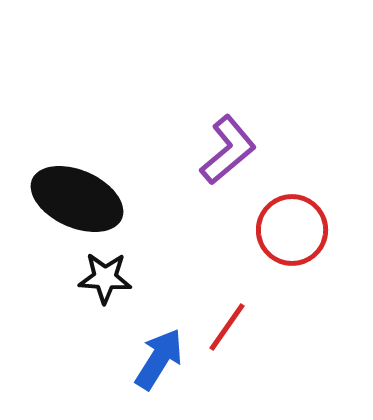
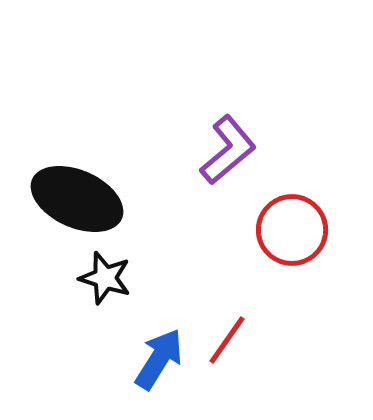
black star: rotated 14 degrees clockwise
red line: moved 13 px down
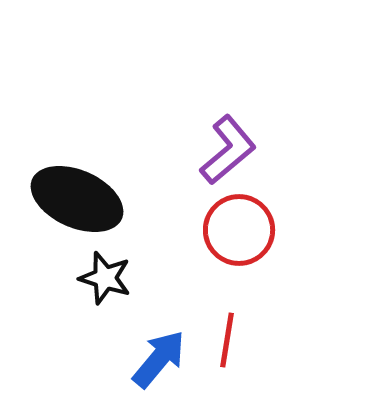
red circle: moved 53 px left
red line: rotated 26 degrees counterclockwise
blue arrow: rotated 8 degrees clockwise
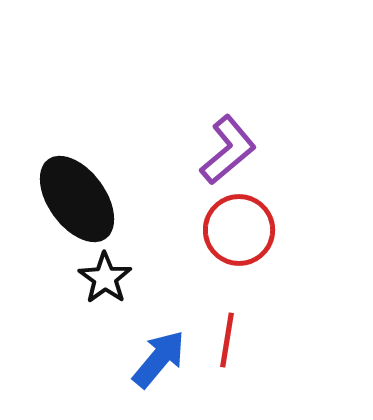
black ellipse: rotated 30 degrees clockwise
black star: rotated 18 degrees clockwise
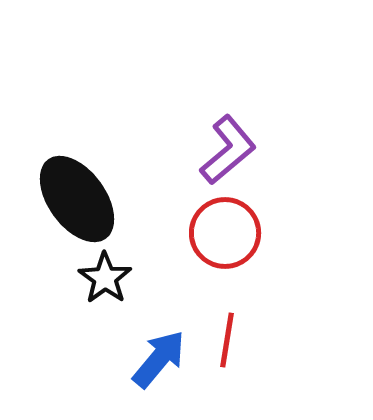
red circle: moved 14 px left, 3 px down
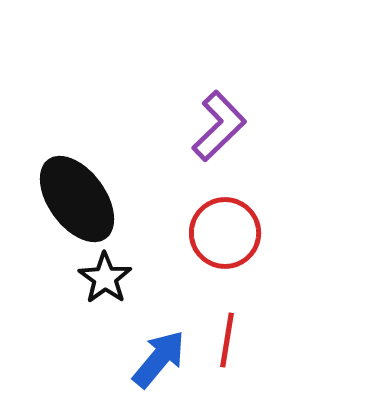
purple L-shape: moved 9 px left, 24 px up; rotated 4 degrees counterclockwise
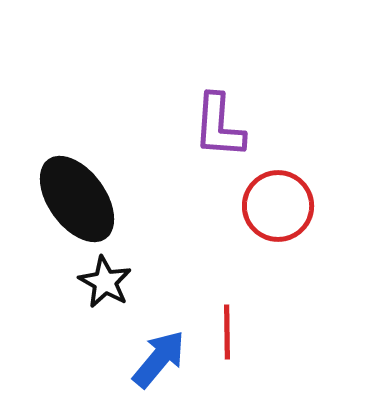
purple L-shape: rotated 138 degrees clockwise
red circle: moved 53 px right, 27 px up
black star: moved 4 px down; rotated 6 degrees counterclockwise
red line: moved 8 px up; rotated 10 degrees counterclockwise
